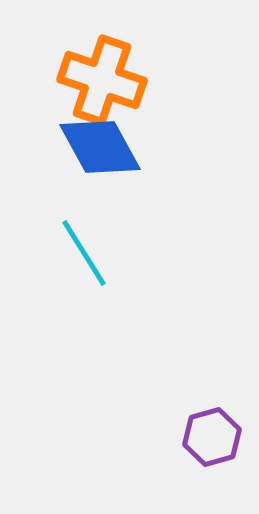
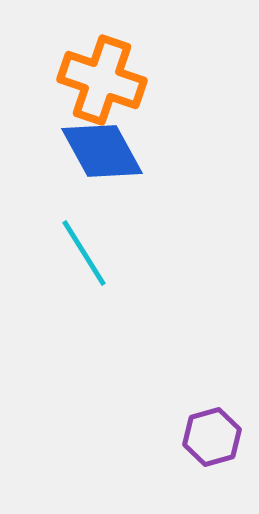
blue diamond: moved 2 px right, 4 px down
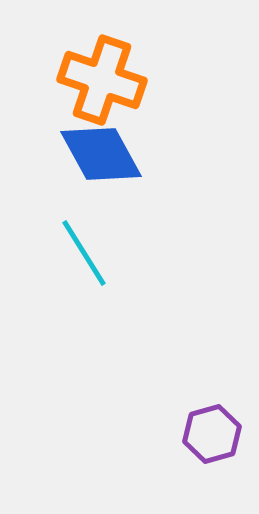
blue diamond: moved 1 px left, 3 px down
purple hexagon: moved 3 px up
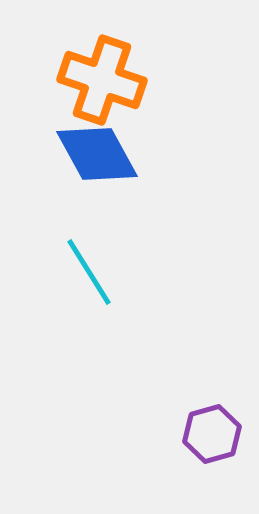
blue diamond: moved 4 px left
cyan line: moved 5 px right, 19 px down
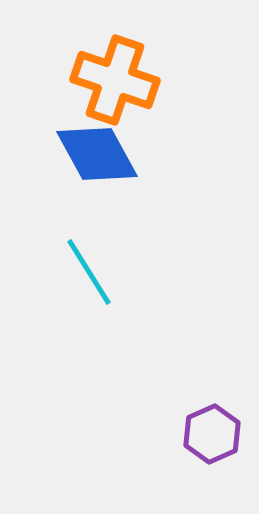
orange cross: moved 13 px right
purple hexagon: rotated 8 degrees counterclockwise
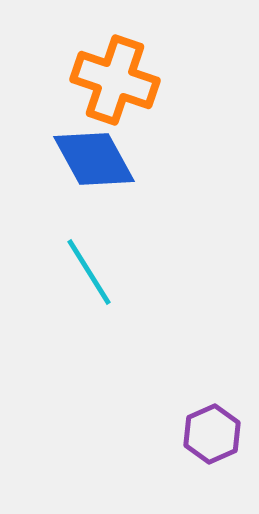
blue diamond: moved 3 px left, 5 px down
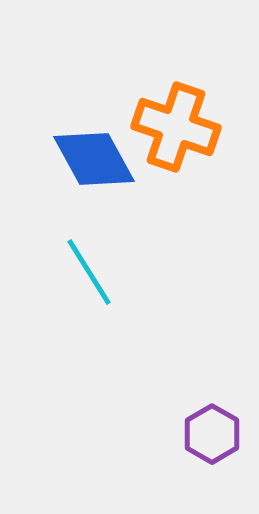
orange cross: moved 61 px right, 47 px down
purple hexagon: rotated 6 degrees counterclockwise
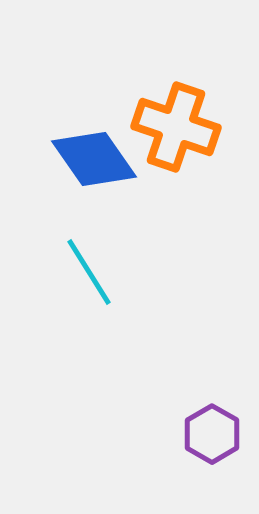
blue diamond: rotated 6 degrees counterclockwise
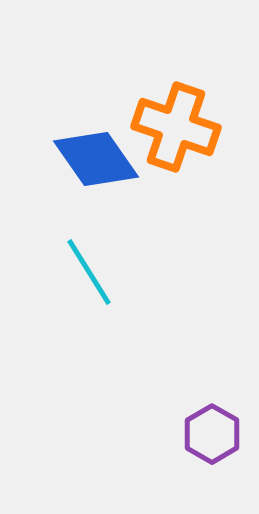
blue diamond: moved 2 px right
